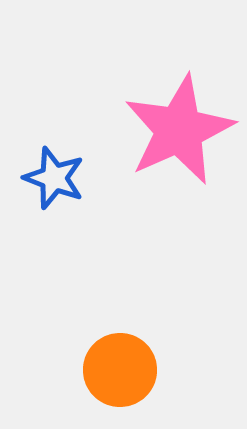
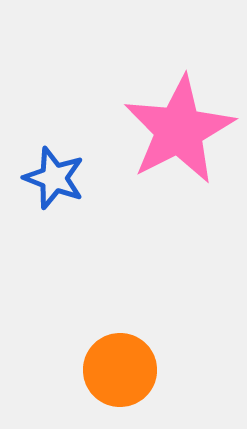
pink star: rotated 3 degrees counterclockwise
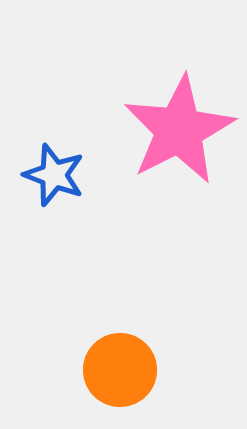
blue star: moved 3 px up
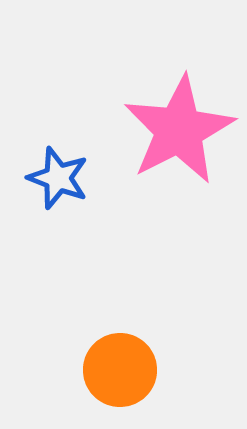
blue star: moved 4 px right, 3 px down
